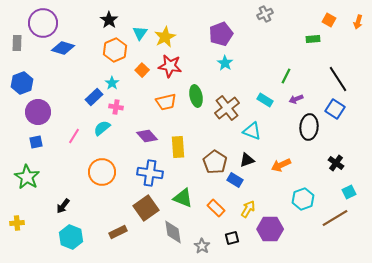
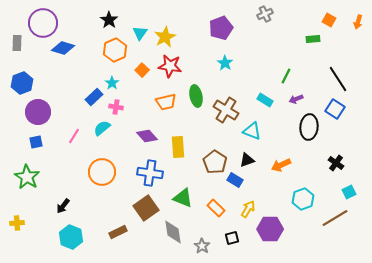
purple pentagon at (221, 34): moved 6 px up
brown cross at (227, 108): moved 1 px left, 2 px down; rotated 20 degrees counterclockwise
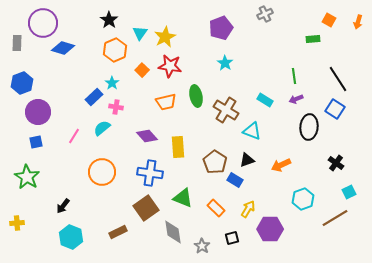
green line at (286, 76): moved 8 px right; rotated 35 degrees counterclockwise
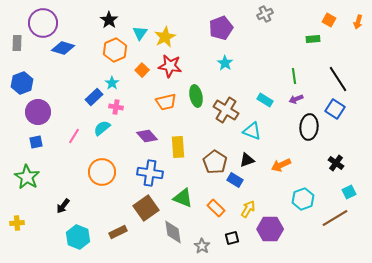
cyan hexagon at (71, 237): moved 7 px right
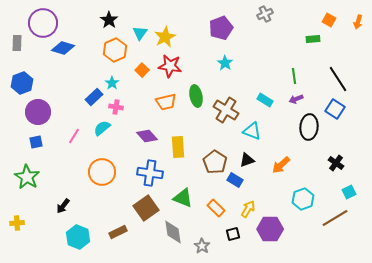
orange arrow at (281, 165): rotated 18 degrees counterclockwise
black square at (232, 238): moved 1 px right, 4 px up
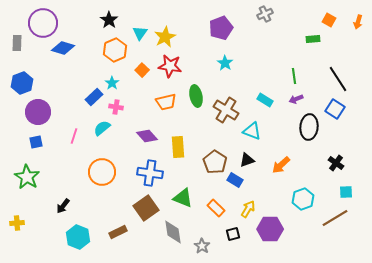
pink line at (74, 136): rotated 14 degrees counterclockwise
cyan square at (349, 192): moved 3 px left; rotated 24 degrees clockwise
